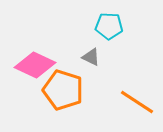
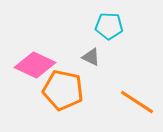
orange pentagon: rotated 6 degrees counterclockwise
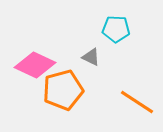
cyan pentagon: moved 7 px right, 3 px down
orange pentagon: rotated 27 degrees counterclockwise
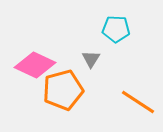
gray triangle: moved 2 px down; rotated 36 degrees clockwise
orange line: moved 1 px right
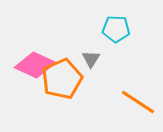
orange pentagon: moved 1 px left, 11 px up; rotated 9 degrees counterclockwise
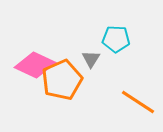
cyan pentagon: moved 10 px down
orange pentagon: moved 1 px down
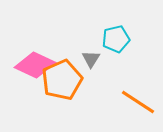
cyan pentagon: rotated 16 degrees counterclockwise
